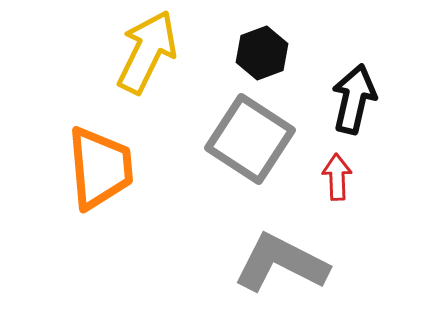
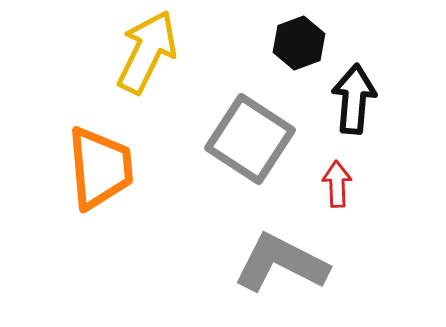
black hexagon: moved 37 px right, 10 px up
black arrow: rotated 8 degrees counterclockwise
red arrow: moved 7 px down
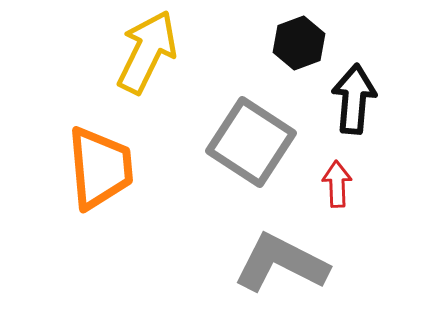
gray square: moved 1 px right, 3 px down
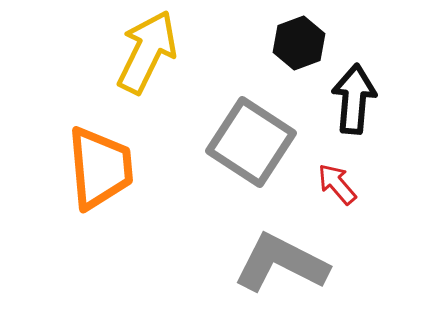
red arrow: rotated 39 degrees counterclockwise
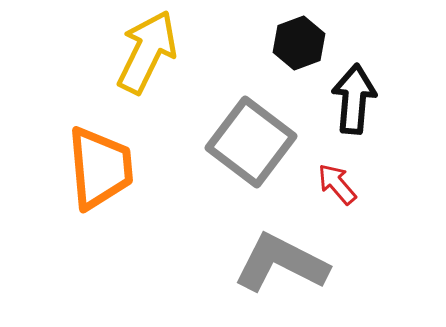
gray square: rotated 4 degrees clockwise
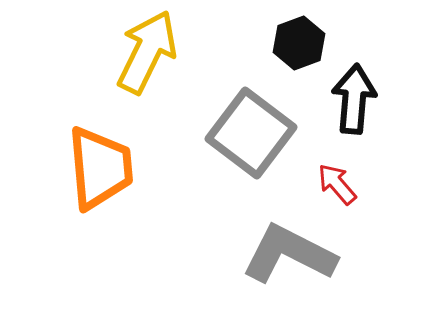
gray square: moved 9 px up
gray L-shape: moved 8 px right, 9 px up
